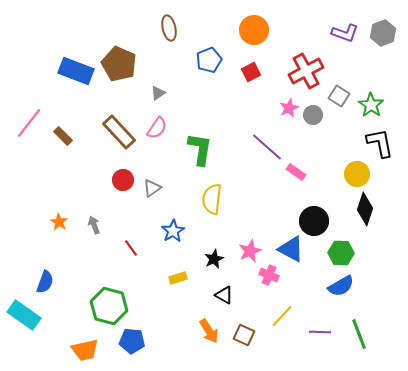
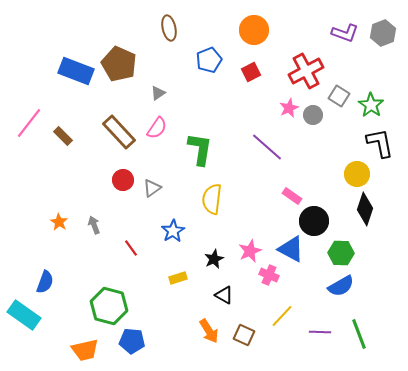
pink rectangle at (296, 172): moved 4 px left, 24 px down
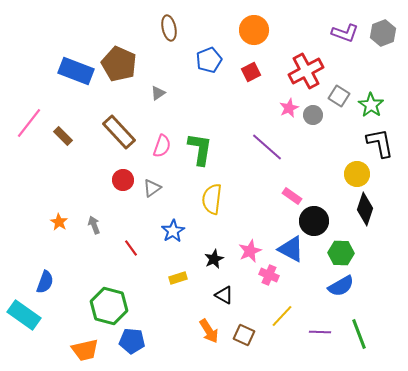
pink semicircle at (157, 128): moved 5 px right, 18 px down; rotated 15 degrees counterclockwise
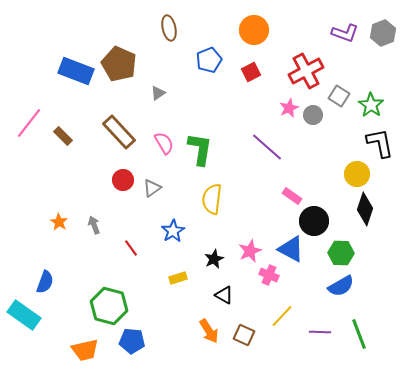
pink semicircle at (162, 146): moved 2 px right, 3 px up; rotated 50 degrees counterclockwise
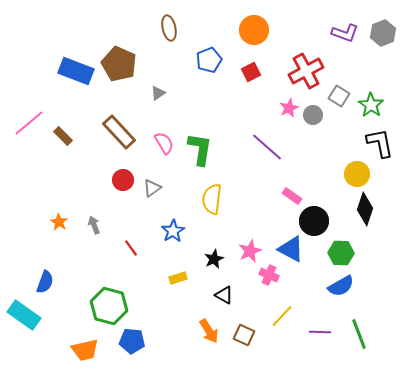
pink line at (29, 123): rotated 12 degrees clockwise
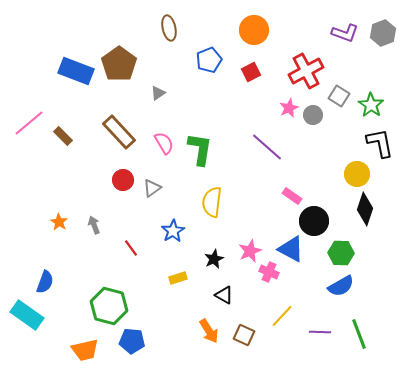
brown pentagon at (119, 64): rotated 12 degrees clockwise
yellow semicircle at (212, 199): moved 3 px down
pink cross at (269, 275): moved 3 px up
cyan rectangle at (24, 315): moved 3 px right
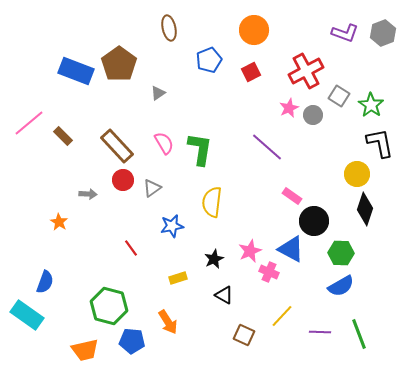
brown rectangle at (119, 132): moved 2 px left, 14 px down
gray arrow at (94, 225): moved 6 px left, 31 px up; rotated 114 degrees clockwise
blue star at (173, 231): moved 1 px left, 5 px up; rotated 20 degrees clockwise
orange arrow at (209, 331): moved 41 px left, 9 px up
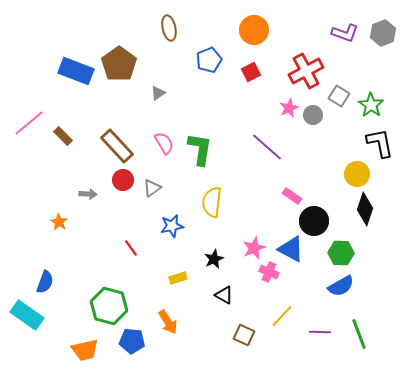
pink star at (250, 251): moved 4 px right, 3 px up
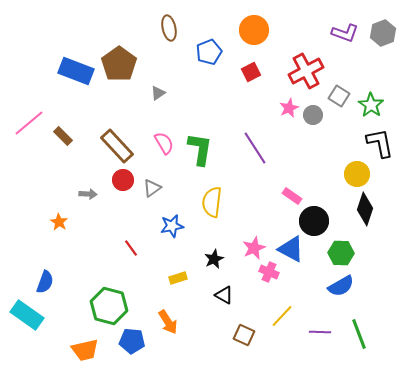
blue pentagon at (209, 60): moved 8 px up
purple line at (267, 147): moved 12 px left, 1 px down; rotated 16 degrees clockwise
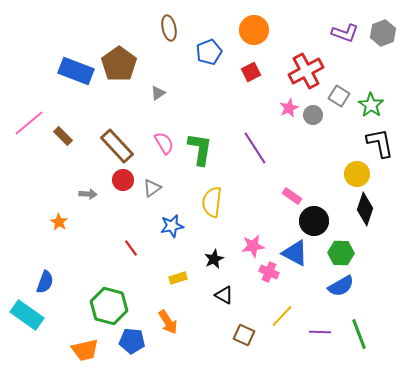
pink star at (254, 248): moved 1 px left, 2 px up; rotated 15 degrees clockwise
blue triangle at (291, 249): moved 4 px right, 4 px down
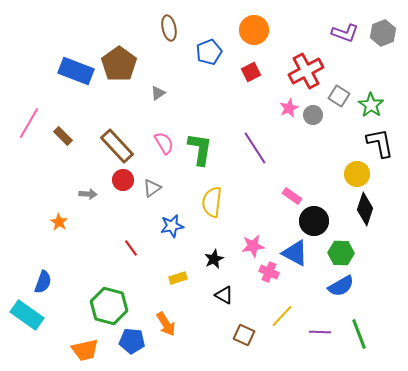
pink line at (29, 123): rotated 20 degrees counterclockwise
blue semicircle at (45, 282): moved 2 px left
orange arrow at (168, 322): moved 2 px left, 2 px down
